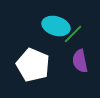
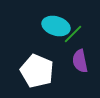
white pentagon: moved 4 px right, 6 px down
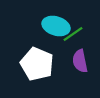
green line: rotated 10 degrees clockwise
white pentagon: moved 7 px up
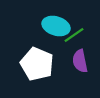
green line: moved 1 px right, 1 px down
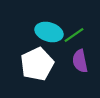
cyan ellipse: moved 7 px left, 6 px down
white pentagon: rotated 24 degrees clockwise
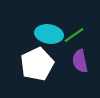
cyan ellipse: moved 2 px down; rotated 8 degrees counterclockwise
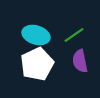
cyan ellipse: moved 13 px left, 1 px down; rotated 8 degrees clockwise
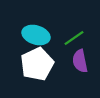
green line: moved 3 px down
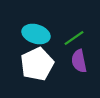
cyan ellipse: moved 1 px up
purple semicircle: moved 1 px left
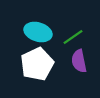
cyan ellipse: moved 2 px right, 2 px up
green line: moved 1 px left, 1 px up
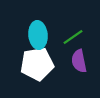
cyan ellipse: moved 3 px down; rotated 68 degrees clockwise
white pentagon: rotated 16 degrees clockwise
